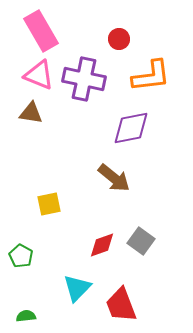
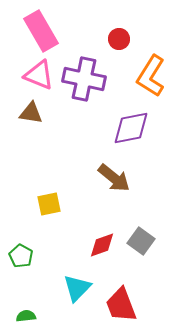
orange L-shape: rotated 129 degrees clockwise
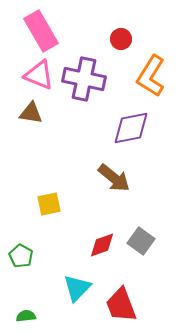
red circle: moved 2 px right
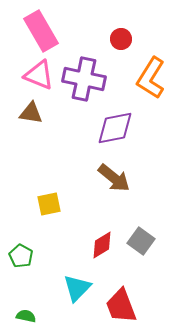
orange L-shape: moved 2 px down
purple diamond: moved 16 px left
red diamond: rotated 12 degrees counterclockwise
red trapezoid: moved 1 px down
green semicircle: rotated 18 degrees clockwise
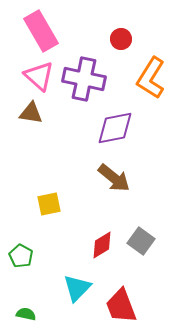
pink triangle: moved 1 px down; rotated 20 degrees clockwise
green semicircle: moved 2 px up
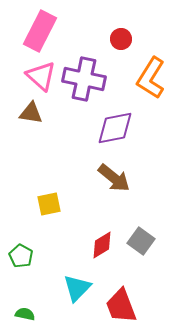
pink rectangle: moved 1 px left; rotated 57 degrees clockwise
pink triangle: moved 2 px right
green semicircle: moved 1 px left
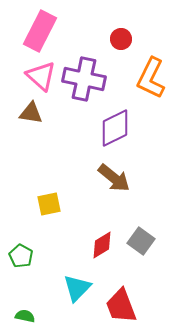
orange L-shape: rotated 6 degrees counterclockwise
purple diamond: rotated 15 degrees counterclockwise
green semicircle: moved 2 px down
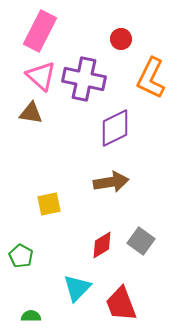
brown arrow: moved 3 px left, 4 px down; rotated 48 degrees counterclockwise
red trapezoid: moved 2 px up
green semicircle: moved 6 px right; rotated 12 degrees counterclockwise
